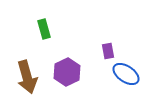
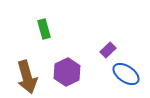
purple rectangle: moved 1 px up; rotated 56 degrees clockwise
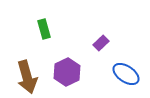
purple rectangle: moved 7 px left, 7 px up
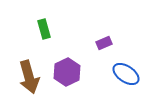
purple rectangle: moved 3 px right; rotated 21 degrees clockwise
brown arrow: moved 2 px right
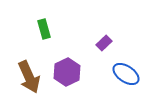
purple rectangle: rotated 21 degrees counterclockwise
brown arrow: rotated 8 degrees counterclockwise
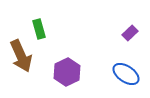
green rectangle: moved 5 px left
purple rectangle: moved 26 px right, 10 px up
brown arrow: moved 8 px left, 21 px up
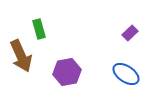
purple hexagon: rotated 16 degrees clockwise
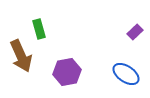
purple rectangle: moved 5 px right, 1 px up
